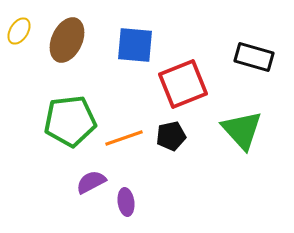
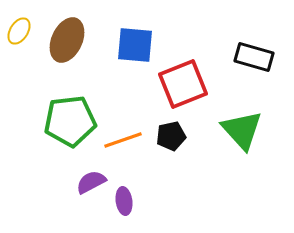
orange line: moved 1 px left, 2 px down
purple ellipse: moved 2 px left, 1 px up
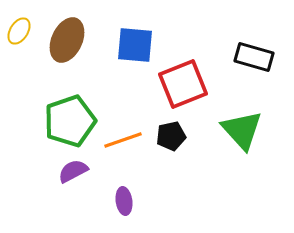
green pentagon: rotated 12 degrees counterclockwise
purple semicircle: moved 18 px left, 11 px up
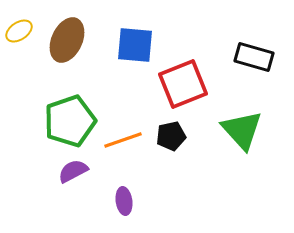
yellow ellipse: rotated 24 degrees clockwise
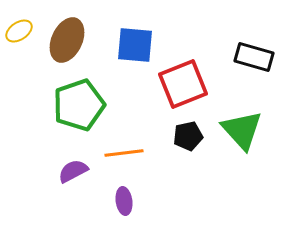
green pentagon: moved 9 px right, 16 px up
black pentagon: moved 17 px right
orange line: moved 1 px right, 13 px down; rotated 12 degrees clockwise
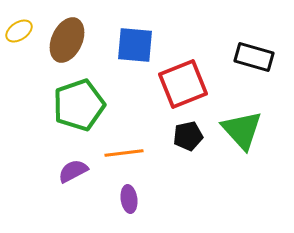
purple ellipse: moved 5 px right, 2 px up
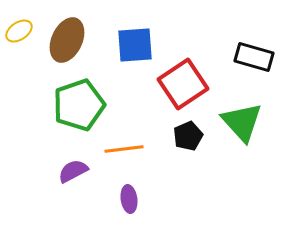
blue square: rotated 9 degrees counterclockwise
red square: rotated 12 degrees counterclockwise
green triangle: moved 8 px up
black pentagon: rotated 12 degrees counterclockwise
orange line: moved 4 px up
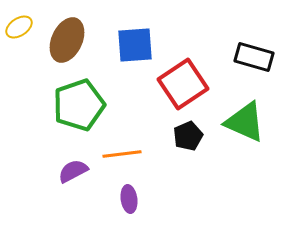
yellow ellipse: moved 4 px up
green triangle: moved 3 px right; rotated 24 degrees counterclockwise
orange line: moved 2 px left, 5 px down
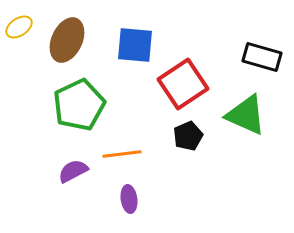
blue square: rotated 9 degrees clockwise
black rectangle: moved 8 px right
green pentagon: rotated 6 degrees counterclockwise
green triangle: moved 1 px right, 7 px up
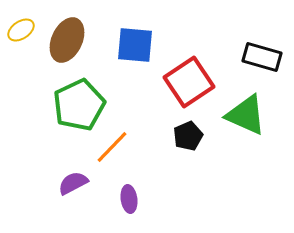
yellow ellipse: moved 2 px right, 3 px down
red square: moved 6 px right, 2 px up
orange line: moved 10 px left, 7 px up; rotated 39 degrees counterclockwise
purple semicircle: moved 12 px down
